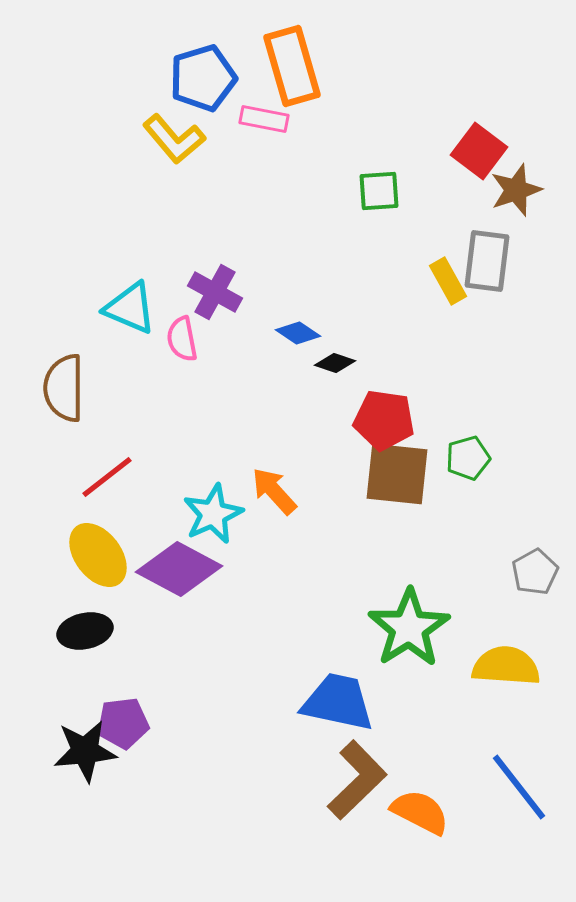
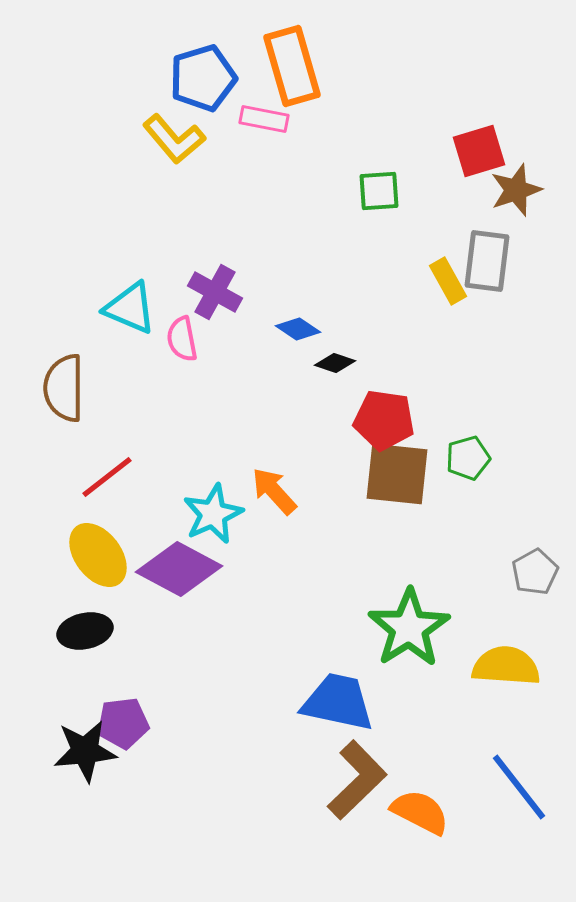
red square: rotated 36 degrees clockwise
blue diamond: moved 4 px up
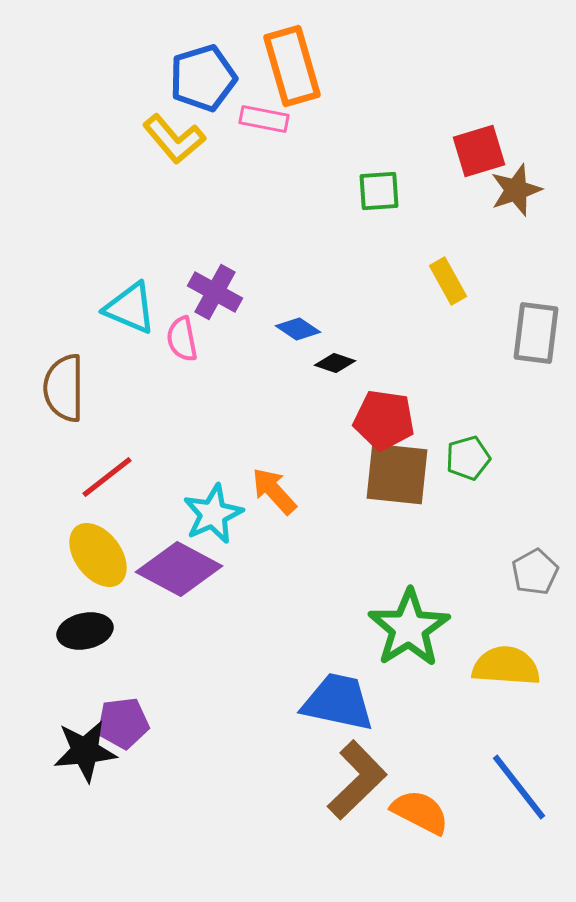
gray rectangle: moved 49 px right, 72 px down
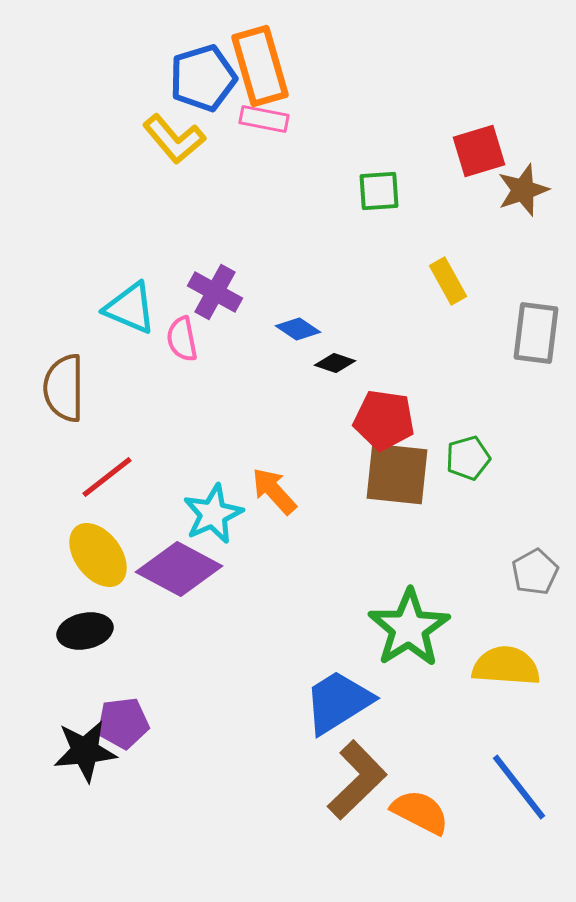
orange rectangle: moved 32 px left
brown star: moved 7 px right
blue trapezoid: rotated 44 degrees counterclockwise
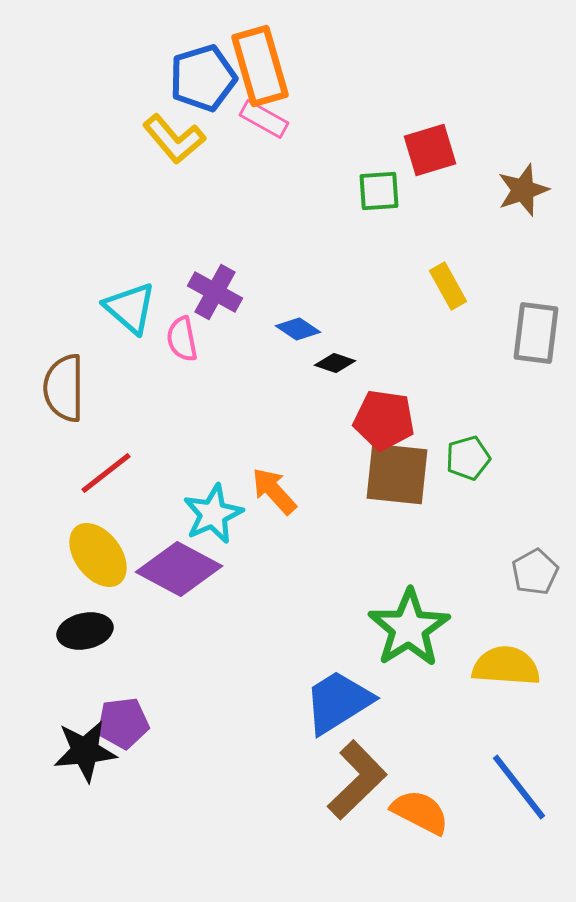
pink rectangle: rotated 18 degrees clockwise
red square: moved 49 px left, 1 px up
yellow rectangle: moved 5 px down
cyan triangle: rotated 18 degrees clockwise
red line: moved 1 px left, 4 px up
